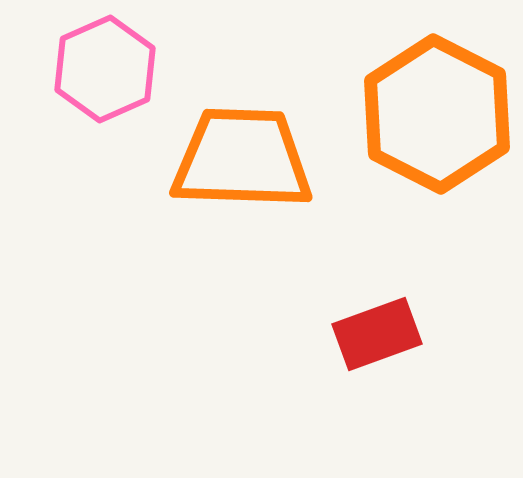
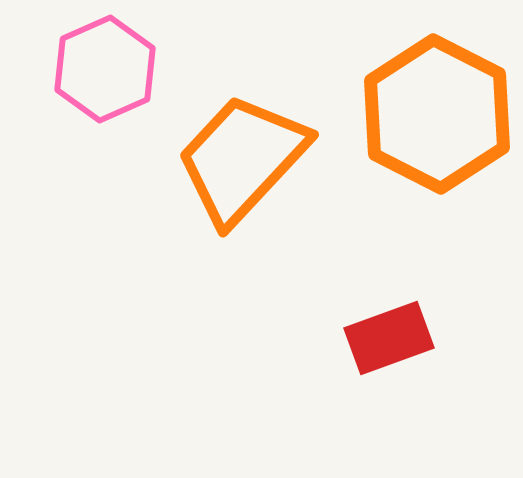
orange trapezoid: rotated 49 degrees counterclockwise
red rectangle: moved 12 px right, 4 px down
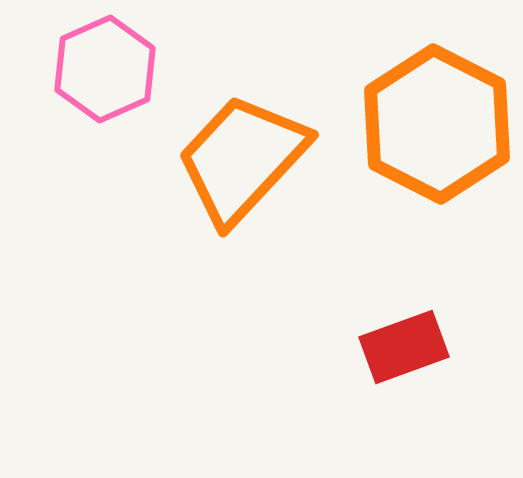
orange hexagon: moved 10 px down
red rectangle: moved 15 px right, 9 px down
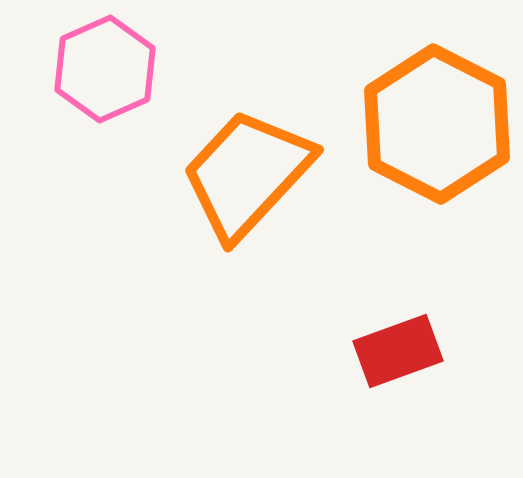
orange trapezoid: moved 5 px right, 15 px down
red rectangle: moved 6 px left, 4 px down
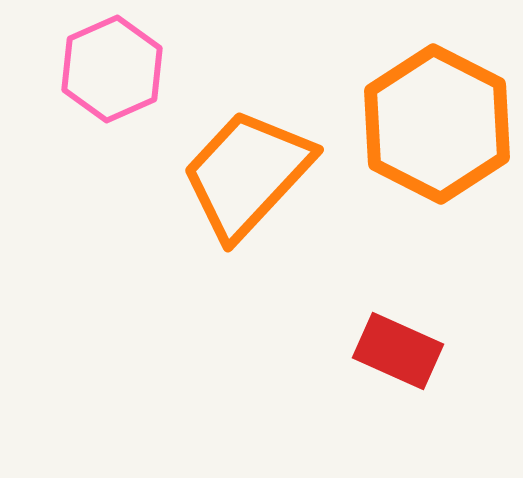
pink hexagon: moved 7 px right
red rectangle: rotated 44 degrees clockwise
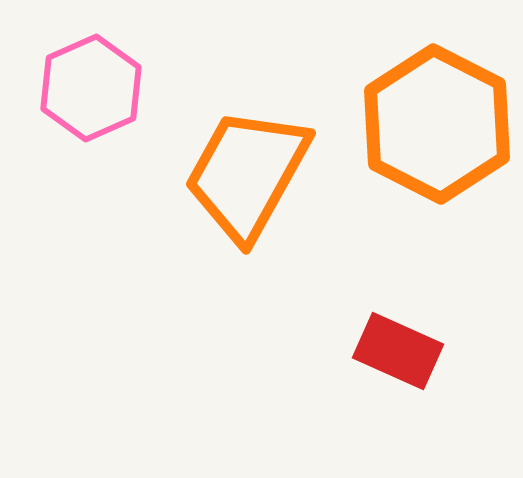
pink hexagon: moved 21 px left, 19 px down
orange trapezoid: rotated 14 degrees counterclockwise
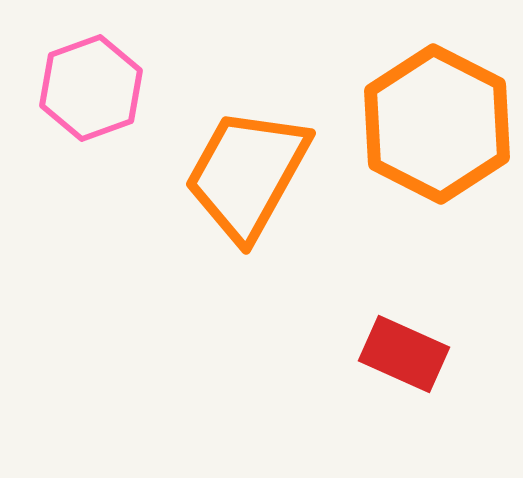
pink hexagon: rotated 4 degrees clockwise
red rectangle: moved 6 px right, 3 px down
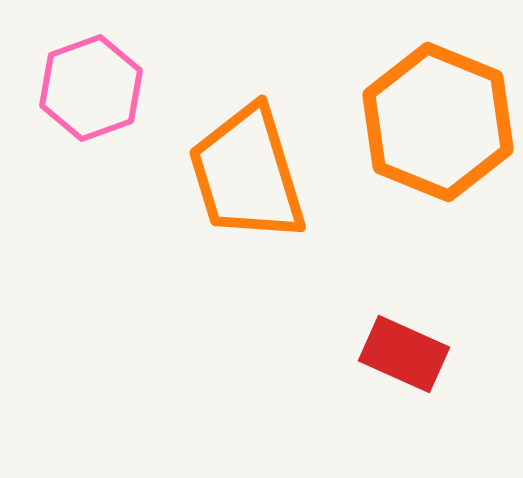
orange hexagon: moved 1 px right, 2 px up; rotated 5 degrees counterclockwise
orange trapezoid: rotated 46 degrees counterclockwise
